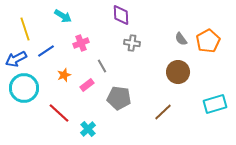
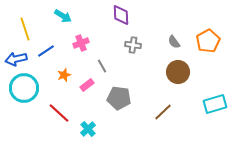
gray semicircle: moved 7 px left, 3 px down
gray cross: moved 1 px right, 2 px down
blue arrow: rotated 15 degrees clockwise
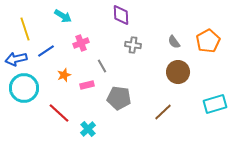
pink rectangle: rotated 24 degrees clockwise
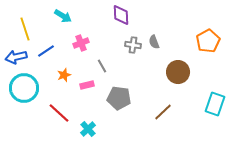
gray semicircle: moved 20 px left; rotated 16 degrees clockwise
blue arrow: moved 2 px up
cyan rectangle: rotated 55 degrees counterclockwise
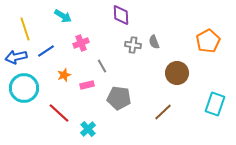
brown circle: moved 1 px left, 1 px down
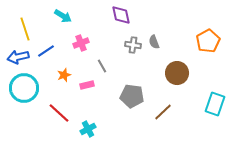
purple diamond: rotated 10 degrees counterclockwise
blue arrow: moved 2 px right
gray pentagon: moved 13 px right, 2 px up
cyan cross: rotated 14 degrees clockwise
